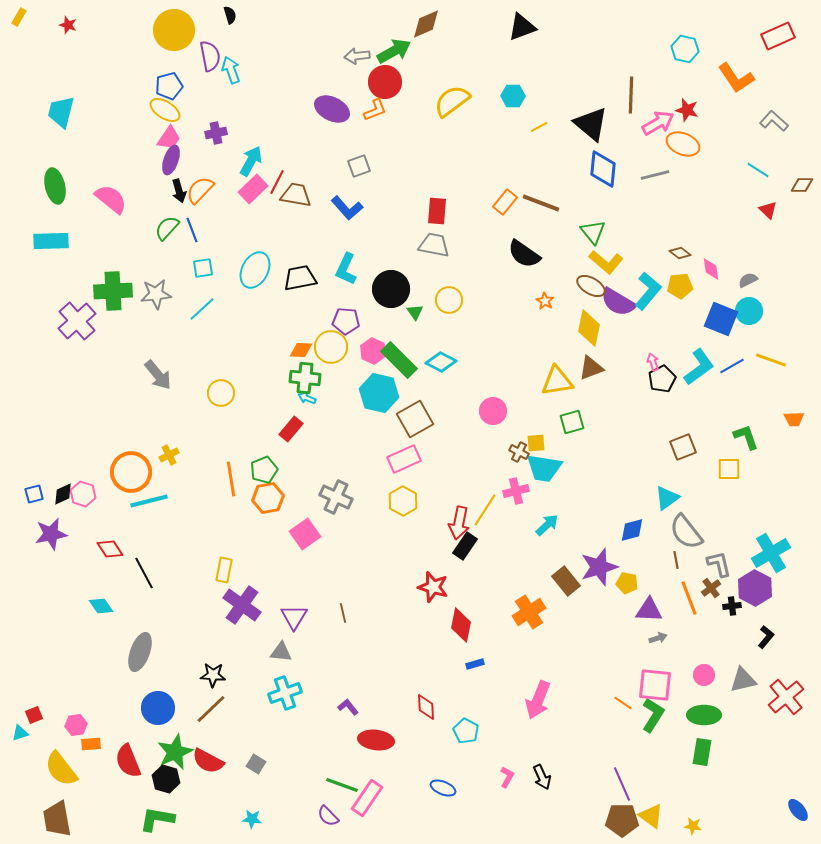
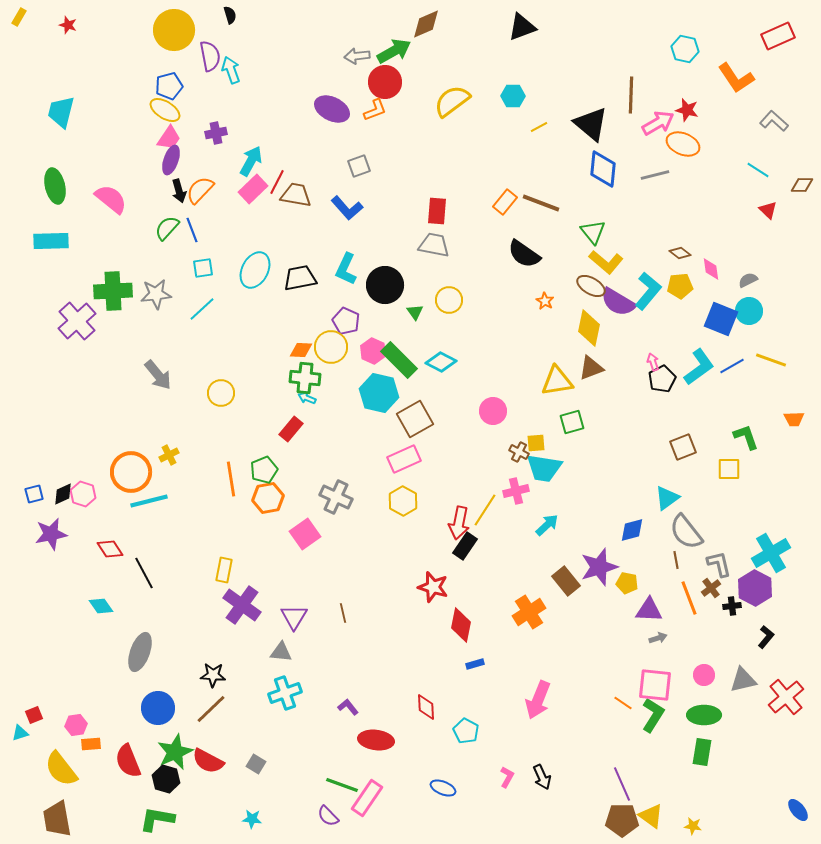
black circle at (391, 289): moved 6 px left, 4 px up
purple pentagon at (346, 321): rotated 20 degrees clockwise
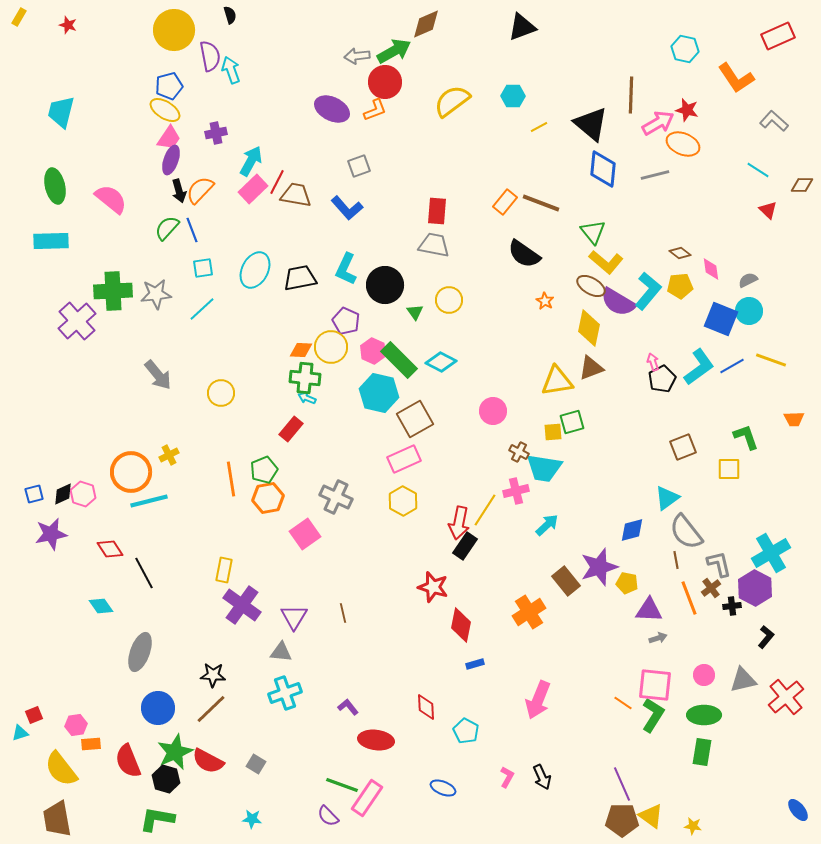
yellow square at (536, 443): moved 17 px right, 11 px up
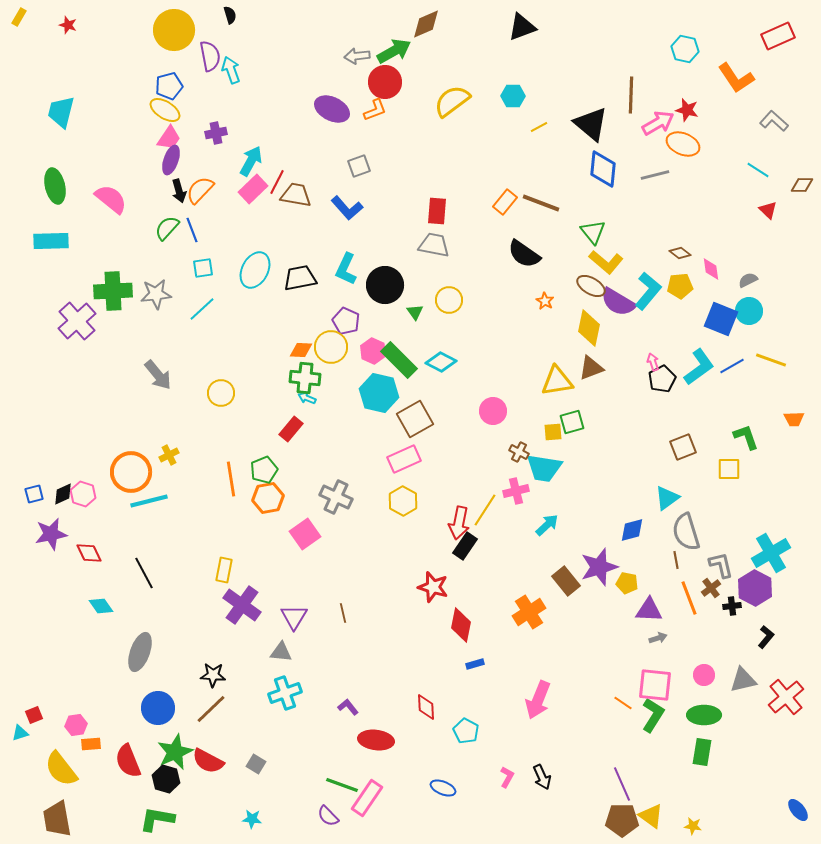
gray semicircle at (686, 532): rotated 21 degrees clockwise
red diamond at (110, 549): moved 21 px left, 4 px down; rotated 8 degrees clockwise
gray L-shape at (719, 564): moved 2 px right, 1 px down
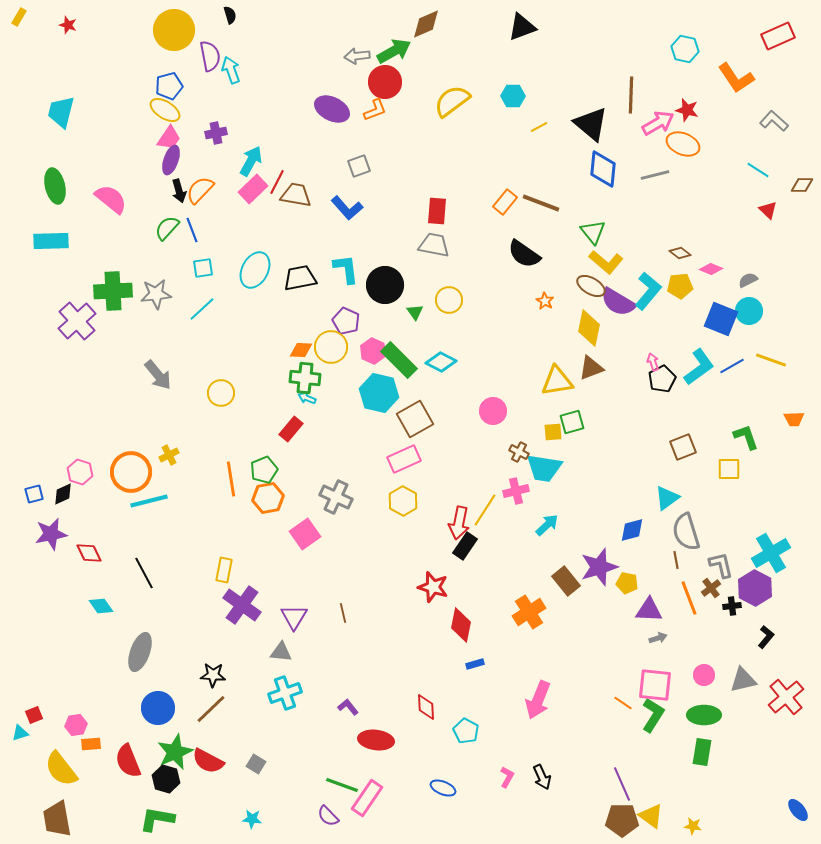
cyan L-shape at (346, 269): rotated 148 degrees clockwise
pink diamond at (711, 269): rotated 60 degrees counterclockwise
pink hexagon at (83, 494): moved 3 px left, 22 px up
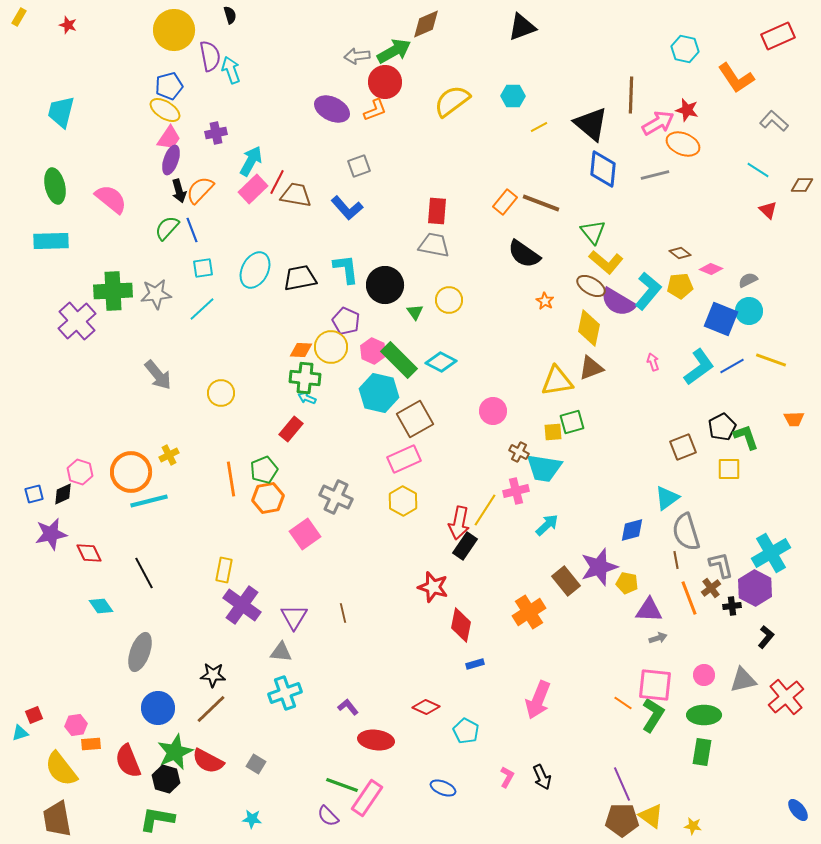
black pentagon at (662, 379): moved 60 px right, 48 px down
red diamond at (426, 707): rotated 64 degrees counterclockwise
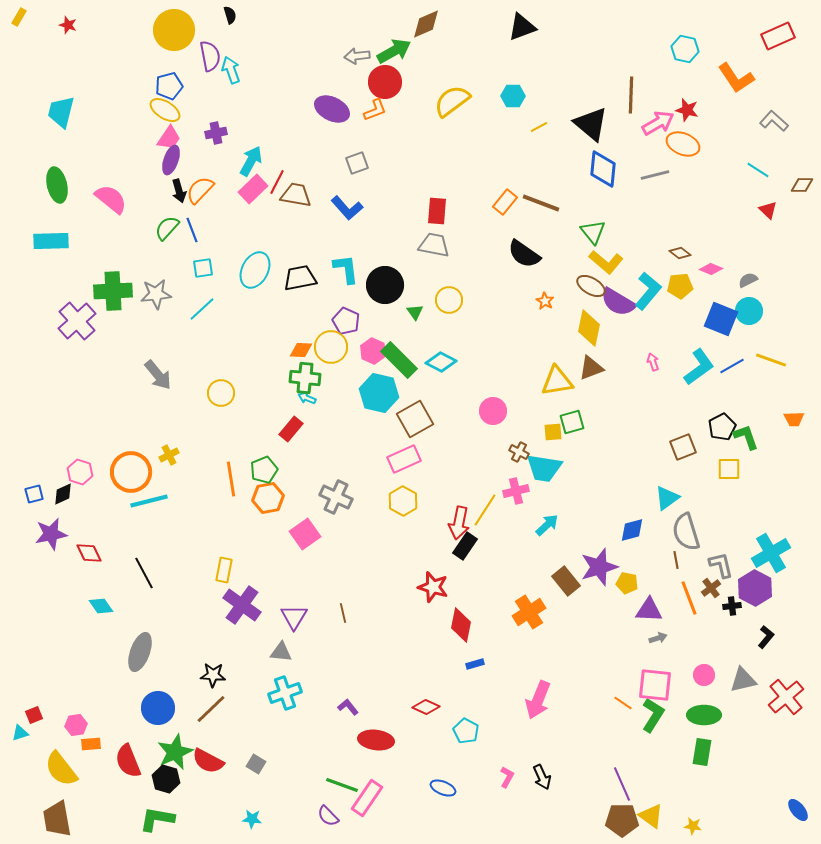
gray square at (359, 166): moved 2 px left, 3 px up
green ellipse at (55, 186): moved 2 px right, 1 px up
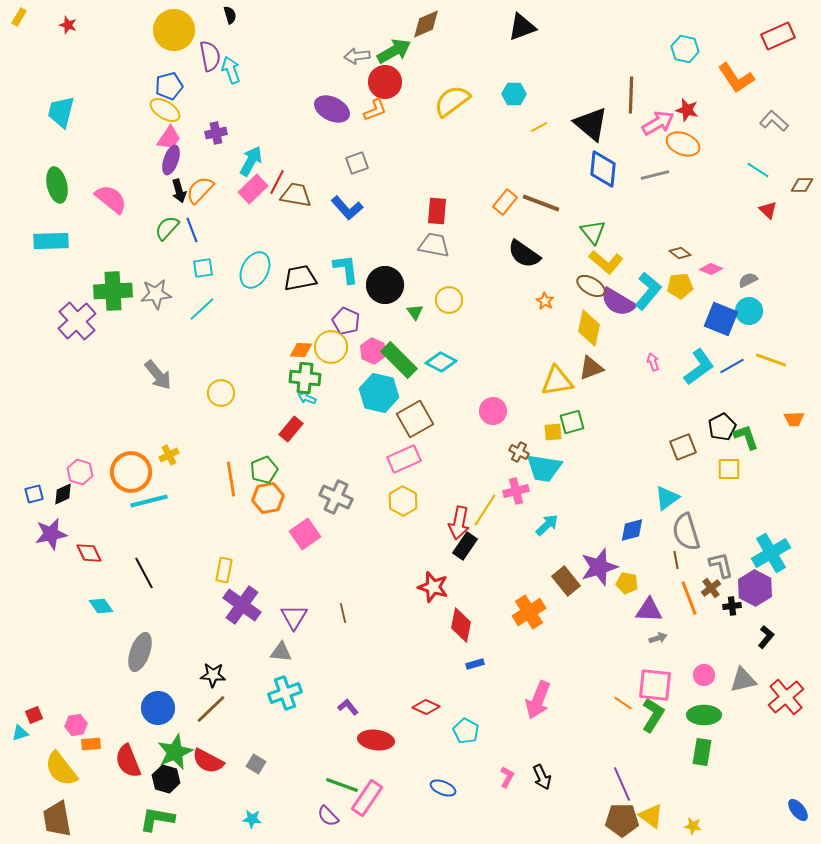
cyan hexagon at (513, 96): moved 1 px right, 2 px up
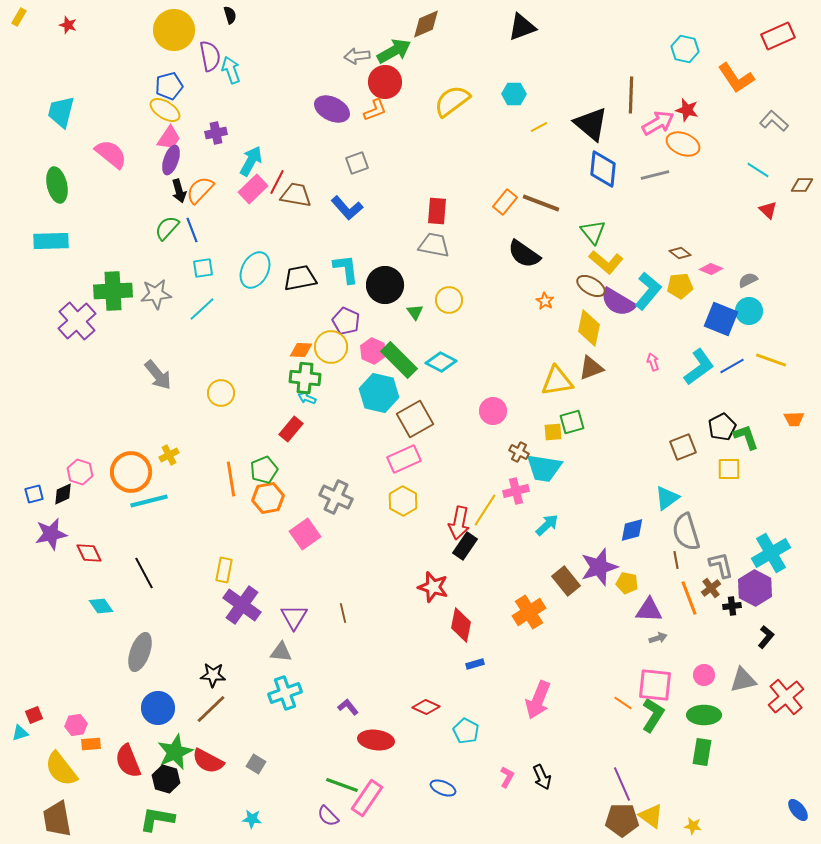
pink semicircle at (111, 199): moved 45 px up
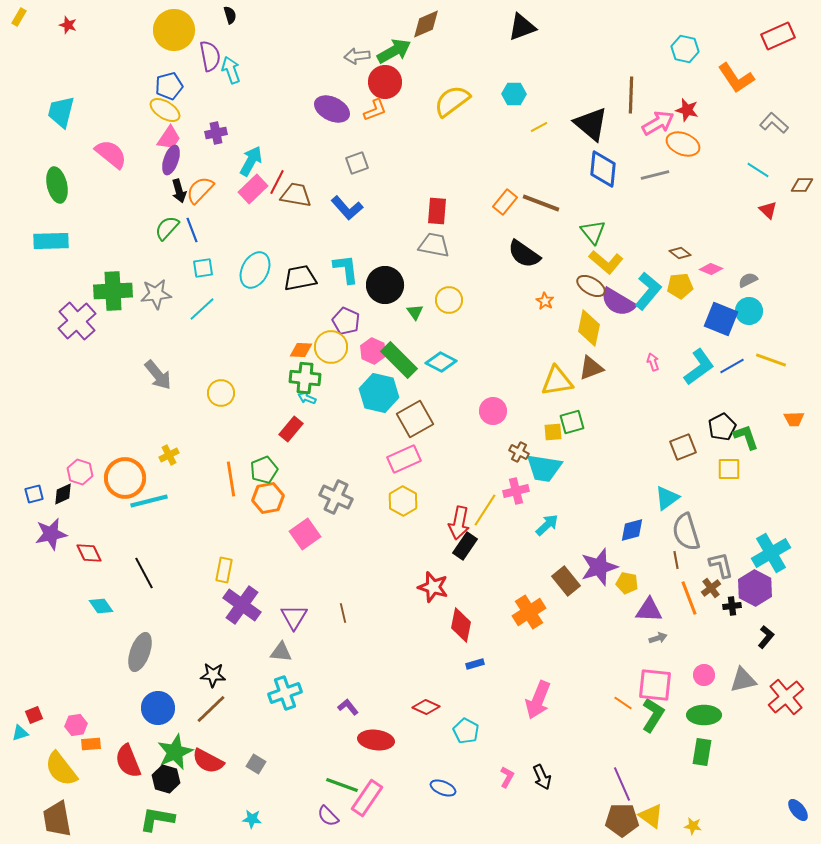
gray L-shape at (774, 121): moved 2 px down
orange circle at (131, 472): moved 6 px left, 6 px down
